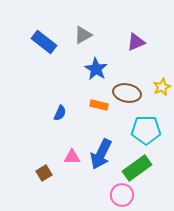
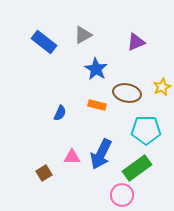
orange rectangle: moved 2 px left
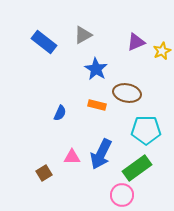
yellow star: moved 36 px up
